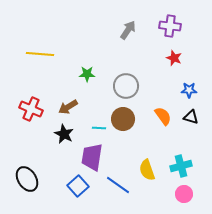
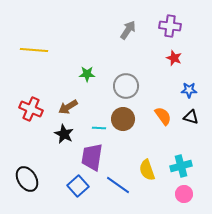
yellow line: moved 6 px left, 4 px up
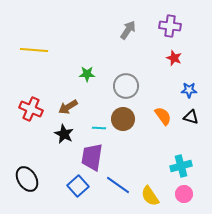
yellow semicircle: moved 3 px right, 26 px down; rotated 15 degrees counterclockwise
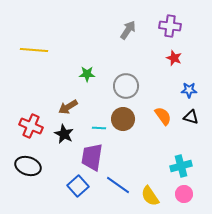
red cross: moved 17 px down
black ellipse: moved 1 px right, 13 px up; rotated 40 degrees counterclockwise
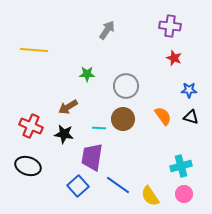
gray arrow: moved 21 px left
black star: rotated 18 degrees counterclockwise
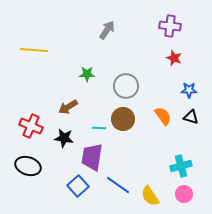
black star: moved 4 px down
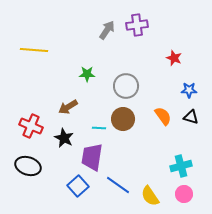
purple cross: moved 33 px left, 1 px up; rotated 15 degrees counterclockwise
black star: rotated 18 degrees clockwise
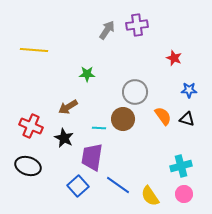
gray circle: moved 9 px right, 6 px down
black triangle: moved 4 px left, 2 px down
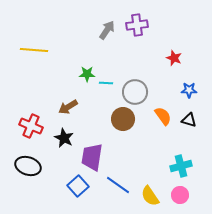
black triangle: moved 2 px right, 1 px down
cyan line: moved 7 px right, 45 px up
pink circle: moved 4 px left, 1 px down
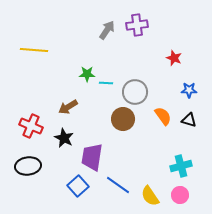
black ellipse: rotated 25 degrees counterclockwise
